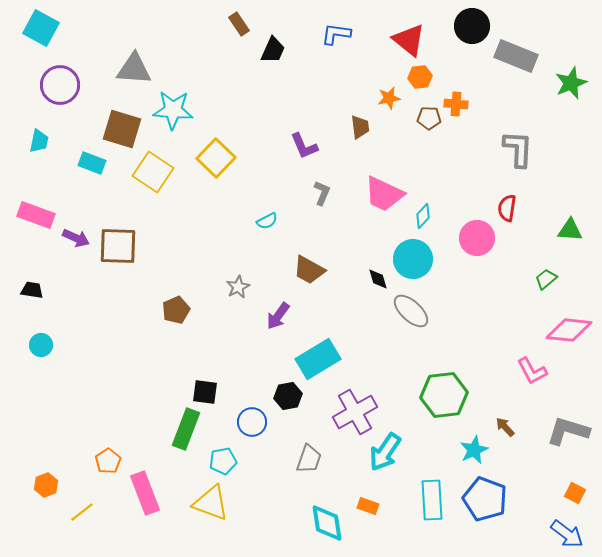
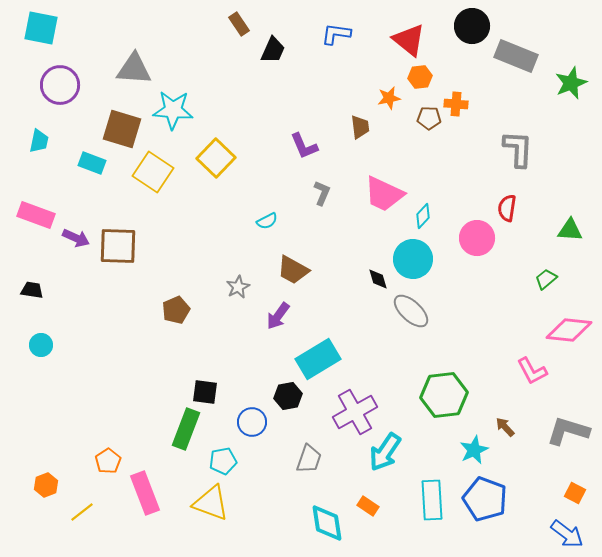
cyan square at (41, 28): rotated 18 degrees counterclockwise
brown trapezoid at (309, 270): moved 16 px left
orange rectangle at (368, 506): rotated 15 degrees clockwise
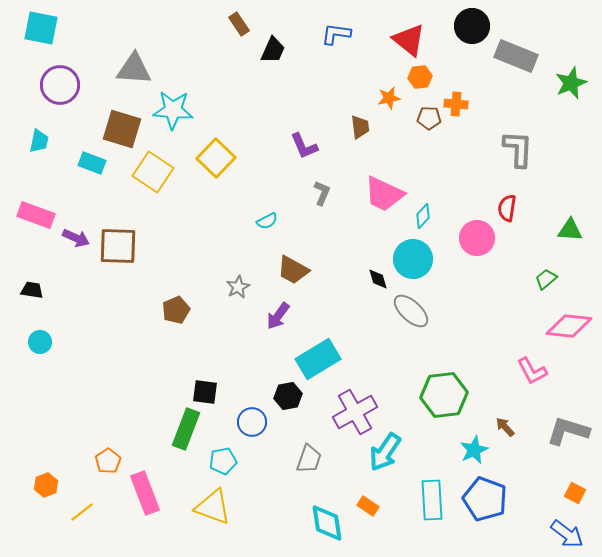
pink diamond at (569, 330): moved 4 px up
cyan circle at (41, 345): moved 1 px left, 3 px up
yellow triangle at (211, 503): moved 2 px right, 4 px down
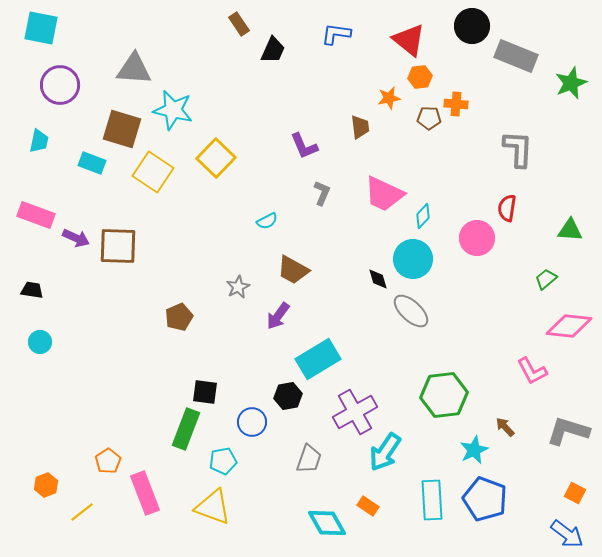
cyan star at (173, 110): rotated 9 degrees clockwise
brown pentagon at (176, 310): moved 3 px right, 7 px down
cyan diamond at (327, 523): rotated 21 degrees counterclockwise
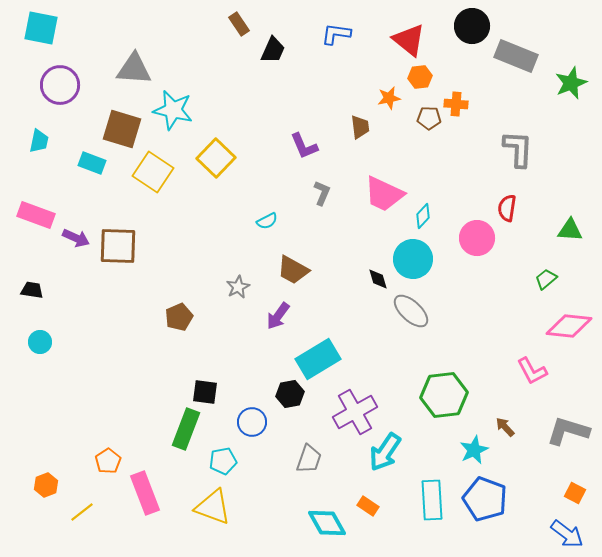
black hexagon at (288, 396): moved 2 px right, 2 px up
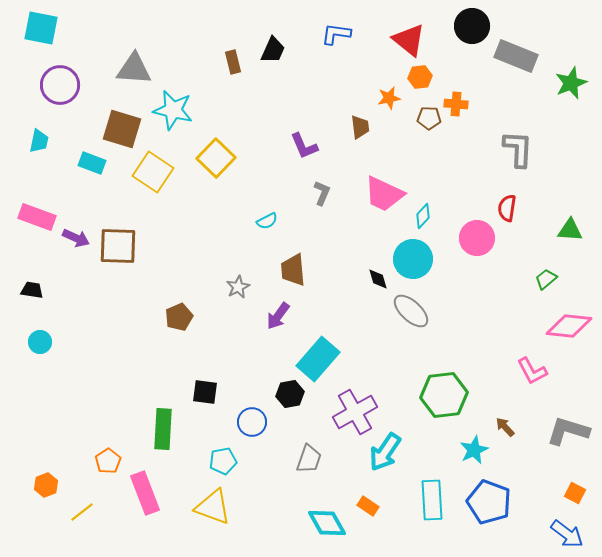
brown rectangle at (239, 24): moved 6 px left, 38 px down; rotated 20 degrees clockwise
pink rectangle at (36, 215): moved 1 px right, 2 px down
brown trapezoid at (293, 270): rotated 56 degrees clockwise
cyan rectangle at (318, 359): rotated 18 degrees counterclockwise
green rectangle at (186, 429): moved 23 px left; rotated 18 degrees counterclockwise
blue pentagon at (485, 499): moved 4 px right, 3 px down
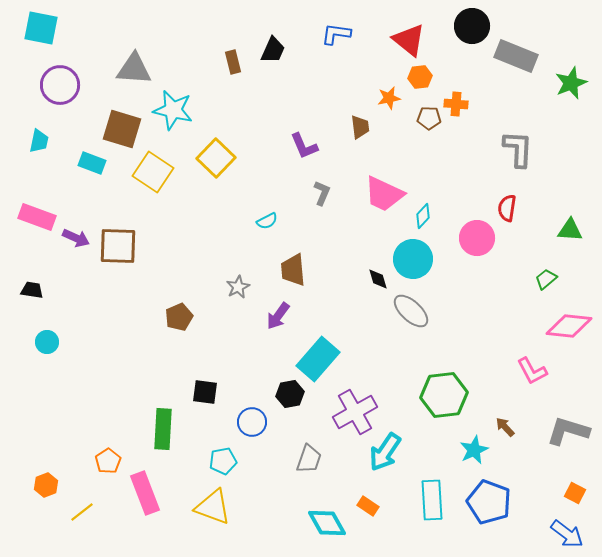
cyan circle at (40, 342): moved 7 px right
